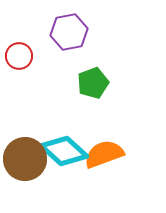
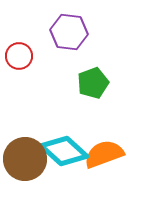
purple hexagon: rotated 18 degrees clockwise
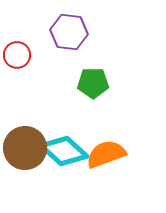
red circle: moved 2 px left, 1 px up
green pentagon: rotated 20 degrees clockwise
orange semicircle: moved 2 px right
brown circle: moved 11 px up
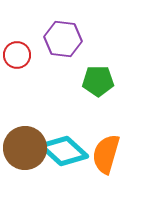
purple hexagon: moved 6 px left, 7 px down
green pentagon: moved 5 px right, 2 px up
orange semicircle: rotated 54 degrees counterclockwise
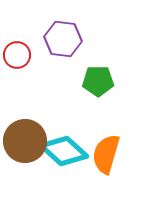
brown circle: moved 7 px up
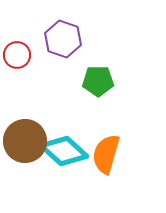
purple hexagon: rotated 12 degrees clockwise
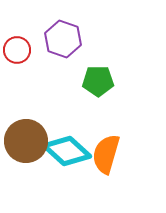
red circle: moved 5 px up
brown circle: moved 1 px right
cyan diamond: moved 3 px right
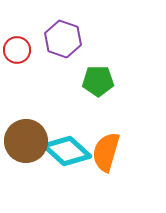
orange semicircle: moved 2 px up
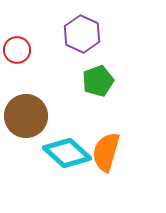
purple hexagon: moved 19 px right, 5 px up; rotated 6 degrees clockwise
green pentagon: rotated 20 degrees counterclockwise
brown circle: moved 25 px up
cyan diamond: moved 2 px down
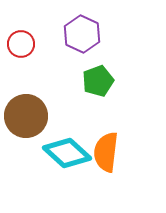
red circle: moved 4 px right, 6 px up
orange semicircle: rotated 9 degrees counterclockwise
